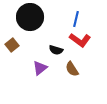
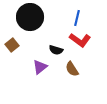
blue line: moved 1 px right, 1 px up
purple triangle: moved 1 px up
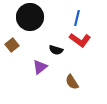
brown semicircle: moved 13 px down
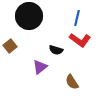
black circle: moved 1 px left, 1 px up
brown square: moved 2 px left, 1 px down
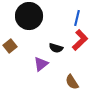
red L-shape: rotated 80 degrees counterclockwise
black semicircle: moved 2 px up
purple triangle: moved 1 px right, 3 px up
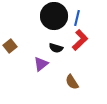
black circle: moved 25 px right
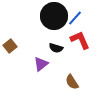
blue line: moved 2 px left; rotated 28 degrees clockwise
red L-shape: rotated 70 degrees counterclockwise
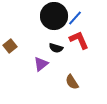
red L-shape: moved 1 px left
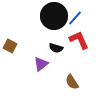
brown square: rotated 24 degrees counterclockwise
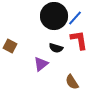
red L-shape: rotated 15 degrees clockwise
